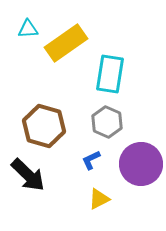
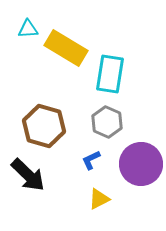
yellow rectangle: moved 5 px down; rotated 66 degrees clockwise
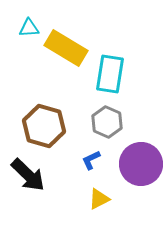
cyan triangle: moved 1 px right, 1 px up
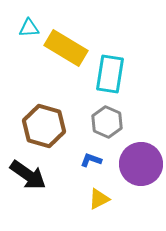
blue L-shape: rotated 45 degrees clockwise
black arrow: rotated 9 degrees counterclockwise
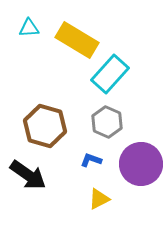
yellow rectangle: moved 11 px right, 8 px up
cyan rectangle: rotated 33 degrees clockwise
brown hexagon: moved 1 px right
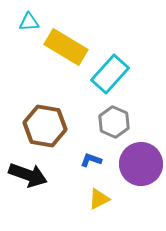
cyan triangle: moved 6 px up
yellow rectangle: moved 11 px left, 7 px down
gray hexagon: moved 7 px right
brown hexagon: rotated 6 degrees counterclockwise
black arrow: rotated 15 degrees counterclockwise
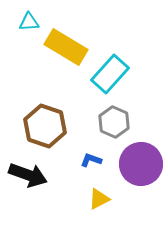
brown hexagon: rotated 9 degrees clockwise
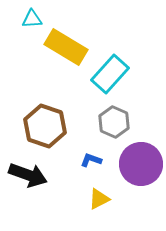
cyan triangle: moved 3 px right, 3 px up
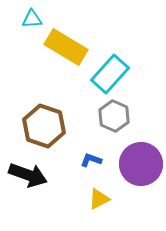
gray hexagon: moved 6 px up
brown hexagon: moved 1 px left
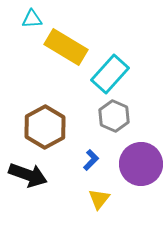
brown hexagon: moved 1 px right, 1 px down; rotated 12 degrees clockwise
blue L-shape: rotated 115 degrees clockwise
yellow triangle: rotated 25 degrees counterclockwise
